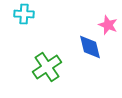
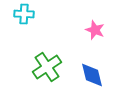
pink star: moved 13 px left, 5 px down
blue diamond: moved 2 px right, 28 px down
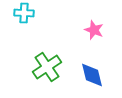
cyan cross: moved 1 px up
pink star: moved 1 px left
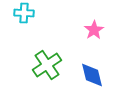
pink star: rotated 18 degrees clockwise
green cross: moved 2 px up
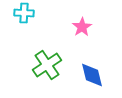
pink star: moved 12 px left, 3 px up
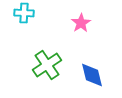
pink star: moved 1 px left, 4 px up
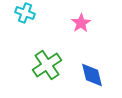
cyan cross: moved 1 px right; rotated 18 degrees clockwise
